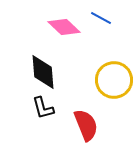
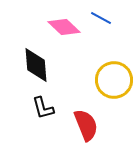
black diamond: moved 7 px left, 7 px up
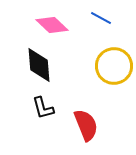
pink diamond: moved 12 px left, 2 px up
black diamond: moved 3 px right
yellow circle: moved 14 px up
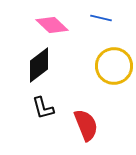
blue line: rotated 15 degrees counterclockwise
black diamond: rotated 57 degrees clockwise
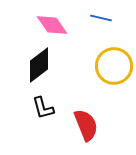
pink diamond: rotated 12 degrees clockwise
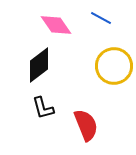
blue line: rotated 15 degrees clockwise
pink diamond: moved 4 px right
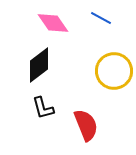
pink diamond: moved 3 px left, 2 px up
yellow circle: moved 5 px down
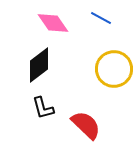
yellow circle: moved 2 px up
red semicircle: rotated 24 degrees counterclockwise
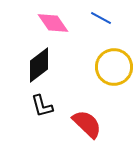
yellow circle: moved 2 px up
black L-shape: moved 1 px left, 2 px up
red semicircle: moved 1 px right, 1 px up
